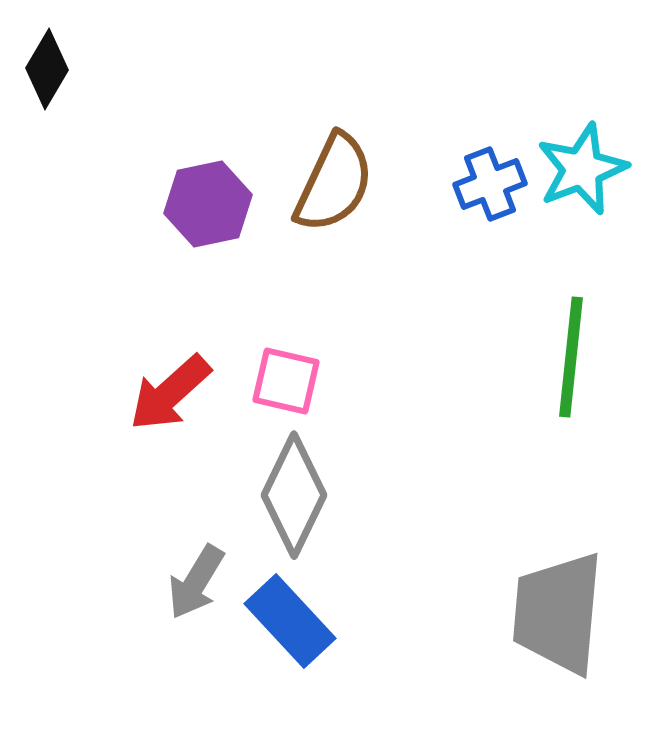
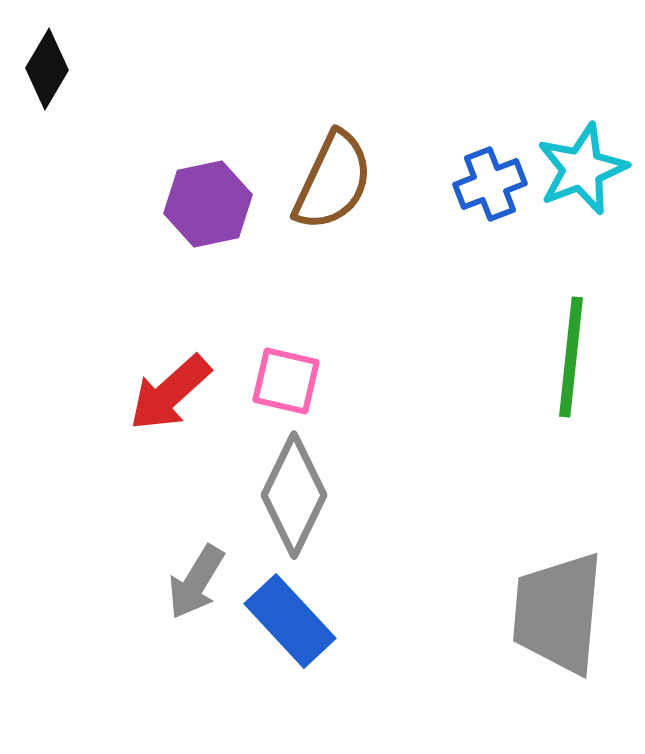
brown semicircle: moved 1 px left, 2 px up
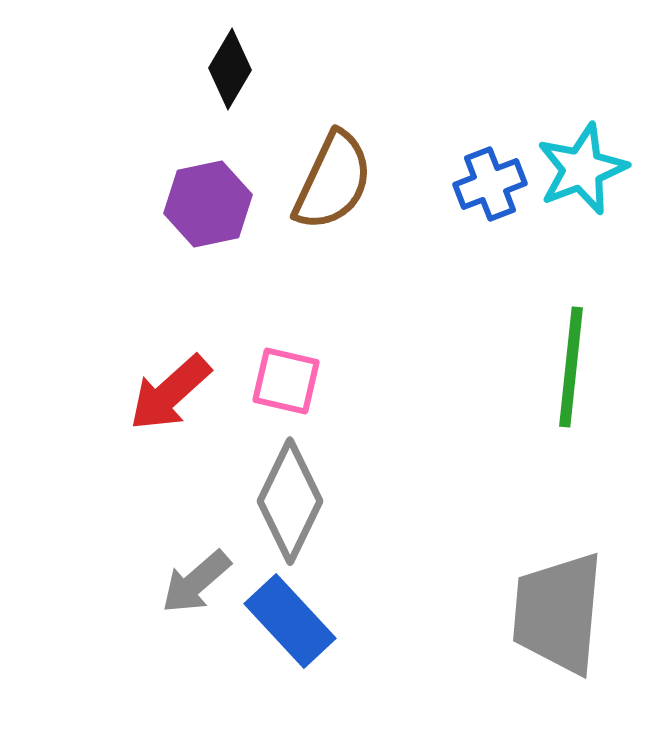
black diamond: moved 183 px right
green line: moved 10 px down
gray diamond: moved 4 px left, 6 px down
gray arrow: rotated 18 degrees clockwise
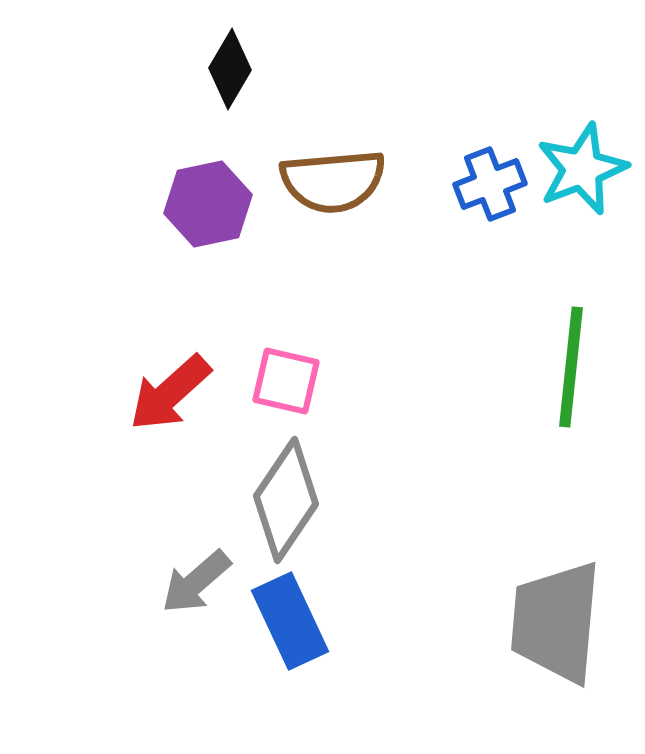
brown semicircle: rotated 60 degrees clockwise
gray diamond: moved 4 px left, 1 px up; rotated 8 degrees clockwise
gray trapezoid: moved 2 px left, 9 px down
blue rectangle: rotated 18 degrees clockwise
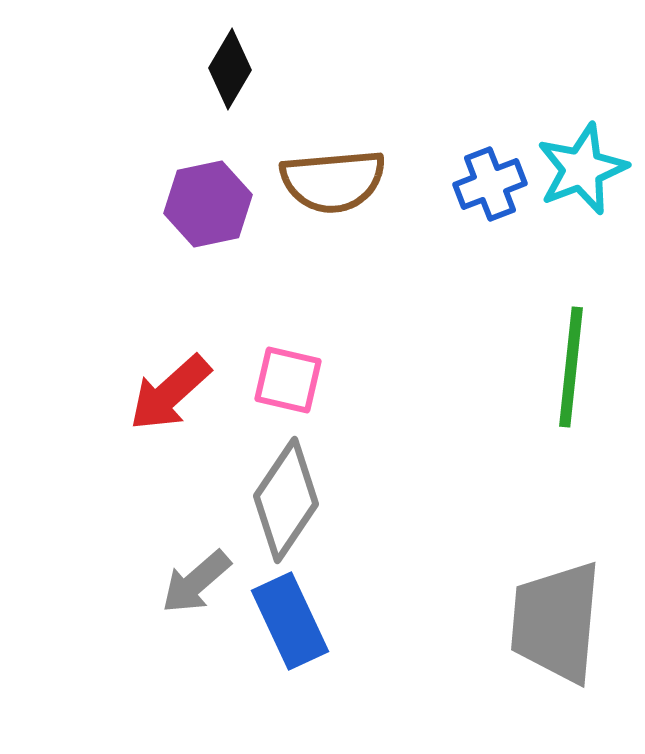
pink square: moved 2 px right, 1 px up
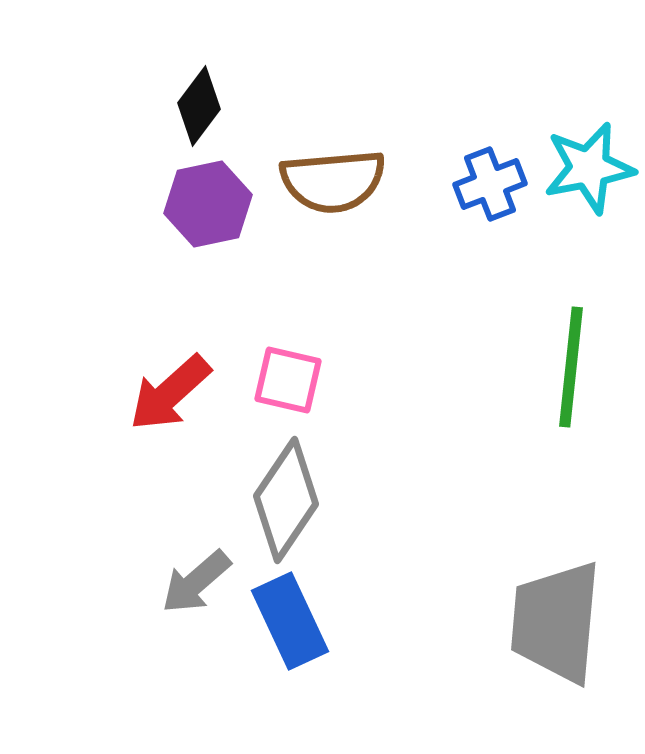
black diamond: moved 31 px left, 37 px down; rotated 6 degrees clockwise
cyan star: moved 7 px right, 1 px up; rotated 10 degrees clockwise
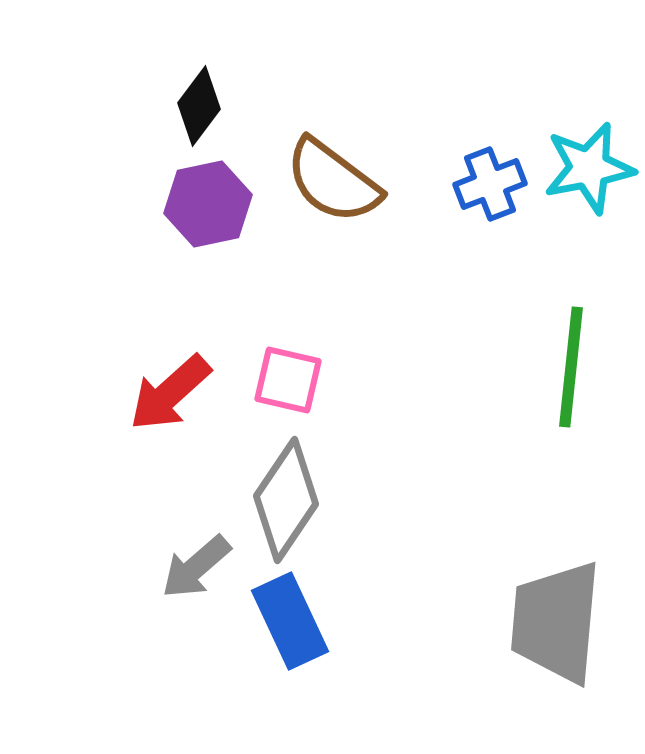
brown semicircle: rotated 42 degrees clockwise
gray arrow: moved 15 px up
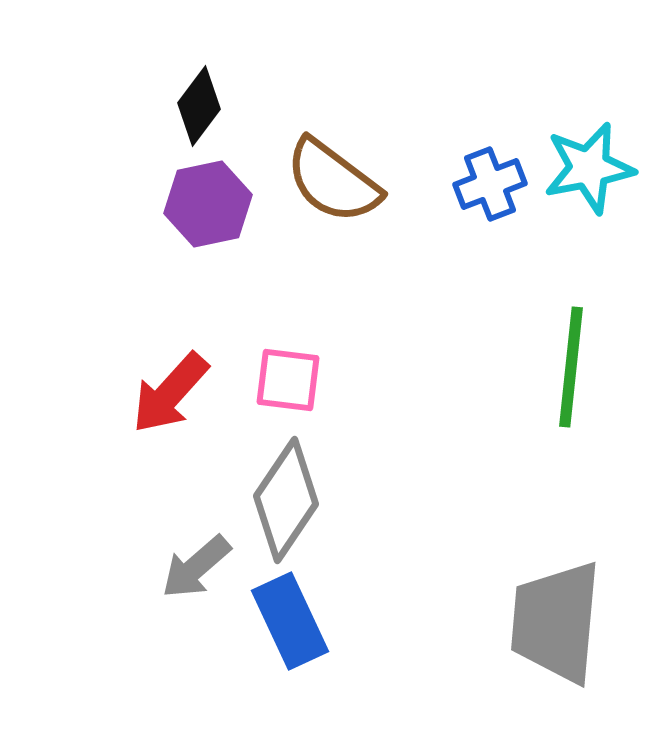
pink square: rotated 6 degrees counterclockwise
red arrow: rotated 6 degrees counterclockwise
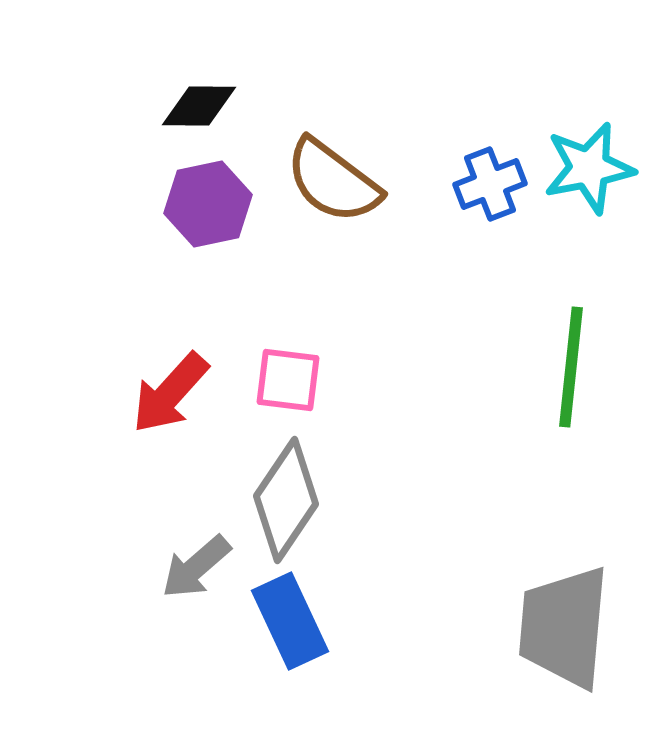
black diamond: rotated 54 degrees clockwise
gray trapezoid: moved 8 px right, 5 px down
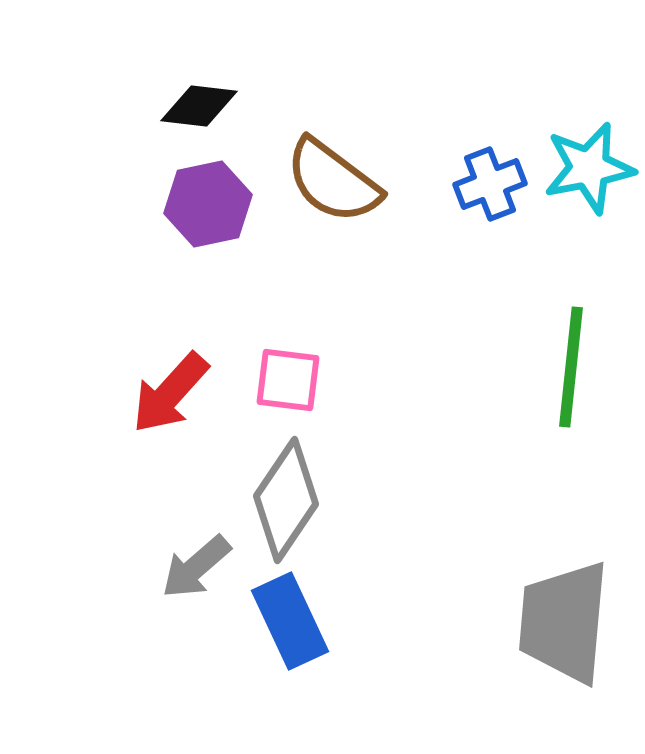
black diamond: rotated 6 degrees clockwise
gray trapezoid: moved 5 px up
